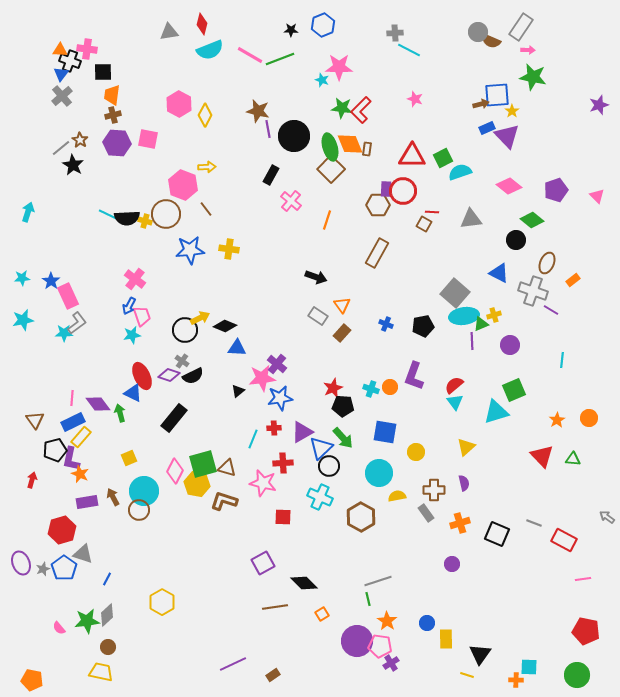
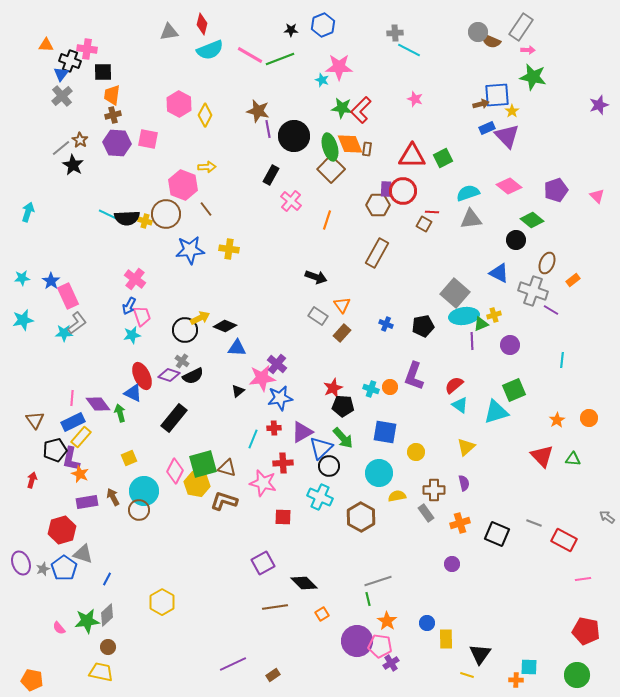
orange triangle at (60, 50): moved 14 px left, 5 px up
cyan semicircle at (460, 172): moved 8 px right, 21 px down
cyan triangle at (455, 402): moved 5 px right, 3 px down; rotated 18 degrees counterclockwise
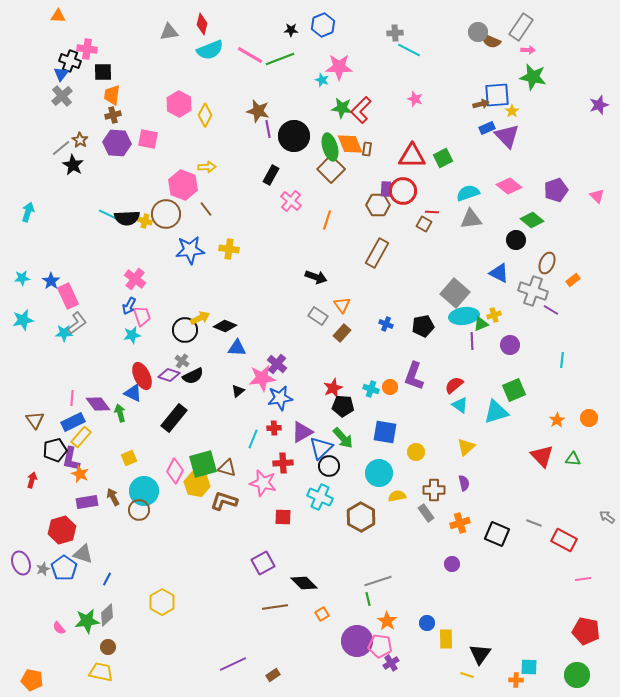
orange triangle at (46, 45): moved 12 px right, 29 px up
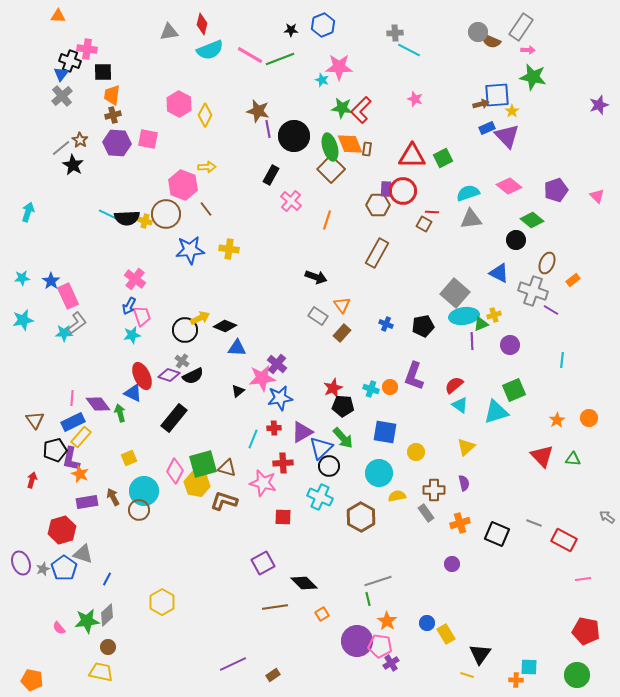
yellow rectangle at (446, 639): moved 5 px up; rotated 30 degrees counterclockwise
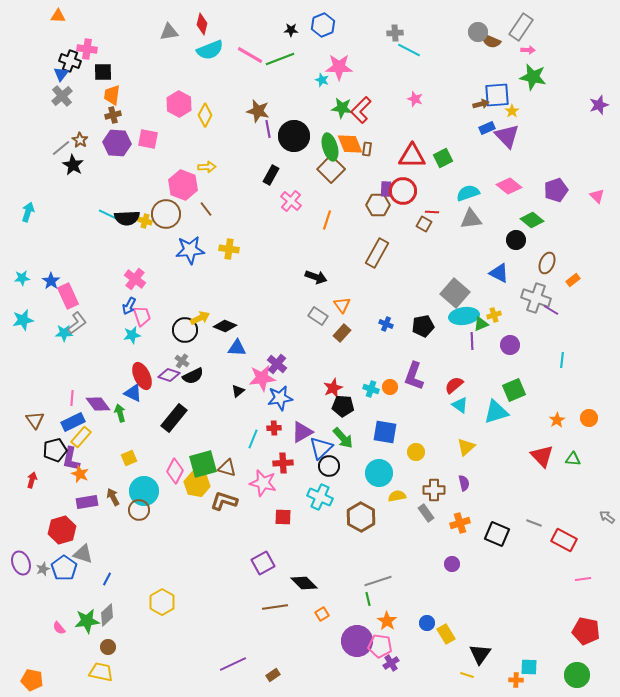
gray cross at (533, 291): moved 3 px right, 7 px down
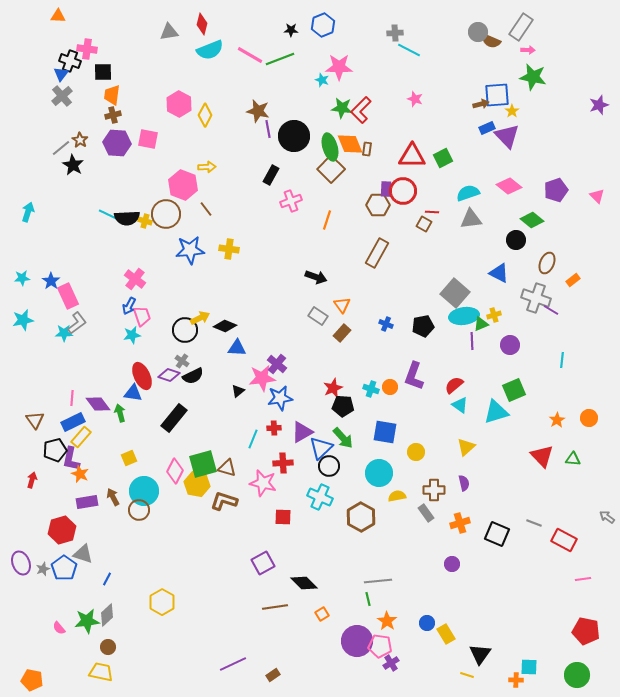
pink cross at (291, 201): rotated 30 degrees clockwise
blue triangle at (133, 393): rotated 18 degrees counterclockwise
gray line at (378, 581): rotated 12 degrees clockwise
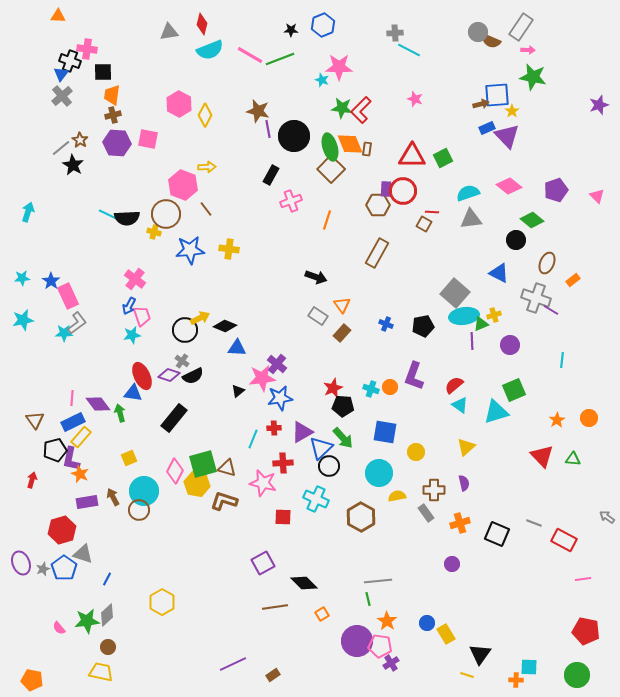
yellow cross at (145, 221): moved 9 px right, 11 px down
cyan cross at (320, 497): moved 4 px left, 2 px down
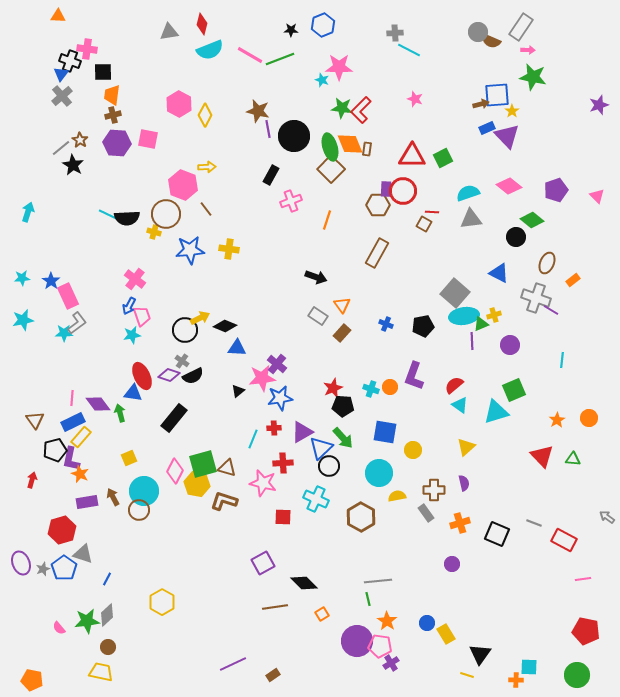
black circle at (516, 240): moved 3 px up
yellow circle at (416, 452): moved 3 px left, 2 px up
